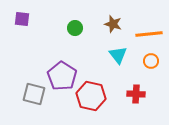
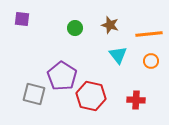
brown star: moved 3 px left, 1 px down
red cross: moved 6 px down
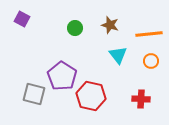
purple square: rotated 21 degrees clockwise
red cross: moved 5 px right, 1 px up
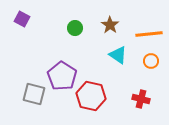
brown star: rotated 18 degrees clockwise
cyan triangle: rotated 18 degrees counterclockwise
red cross: rotated 12 degrees clockwise
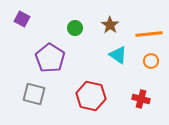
purple pentagon: moved 12 px left, 18 px up
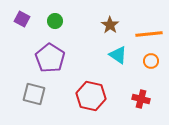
green circle: moved 20 px left, 7 px up
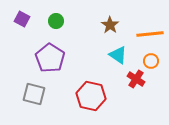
green circle: moved 1 px right
orange line: moved 1 px right
red cross: moved 5 px left, 20 px up; rotated 18 degrees clockwise
